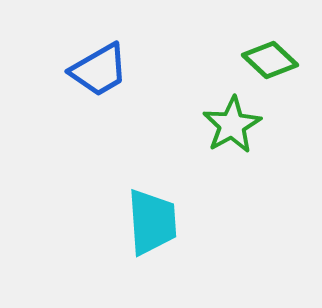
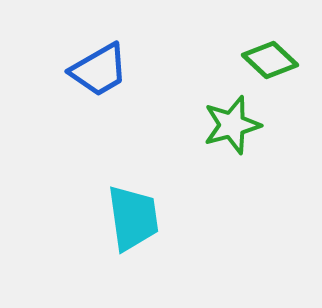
green star: rotated 14 degrees clockwise
cyan trapezoid: moved 19 px left, 4 px up; rotated 4 degrees counterclockwise
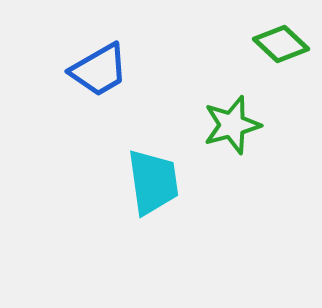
green diamond: moved 11 px right, 16 px up
cyan trapezoid: moved 20 px right, 36 px up
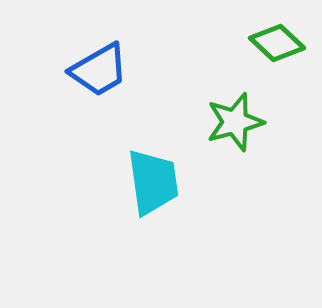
green diamond: moved 4 px left, 1 px up
green star: moved 3 px right, 3 px up
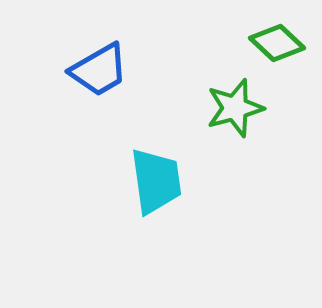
green star: moved 14 px up
cyan trapezoid: moved 3 px right, 1 px up
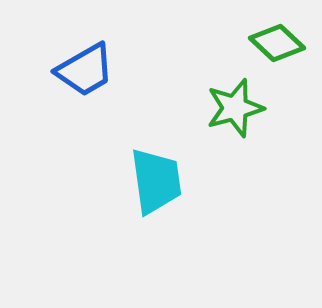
blue trapezoid: moved 14 px left
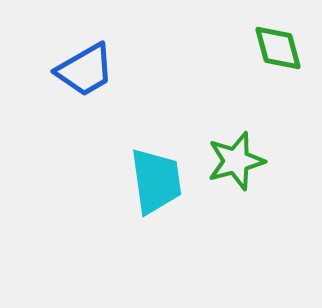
green diamond: moved 1 px right, 5 px down; rotated 32 degrees clockwise
green star: moved 1 px right, 53 px down
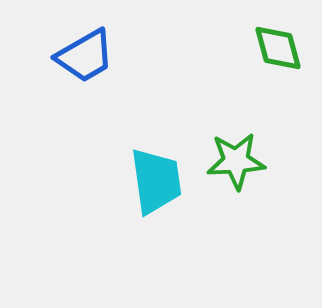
blue trapezoid: moved 14 px up
green star: rotated 12 degrees clockwise
